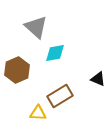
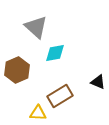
black triangle: moved 3 px down
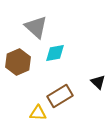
brown hexagon: moved 1 px right, 8 px up
black triangle: rotated 21 degrees clockwise
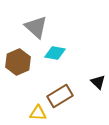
cyan diamond: rotated 20 degrees clockwise
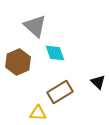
gray triangle: moved 1 px left, 1 px up
cyan diamond: rotated 60 degrees clockwise
brown rectangle: moved 4 px up
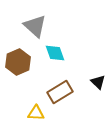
yellow triangle: moved 2 px left
